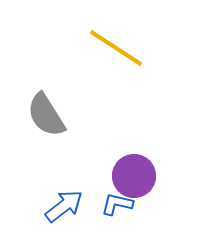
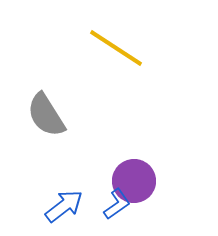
purple circle: moved 5 px down
blue L-shape: rotated 132 degrees clockwise
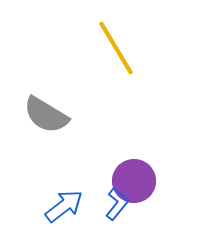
yellow line: rotated 26 degrees clockwise
gray semicircle: rotated 27 degrees counterclockwise
blue L-shape: rotated 16 degrees counterclockwise
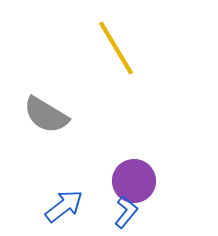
blue L-shape: moved 9 px right, 8 px down
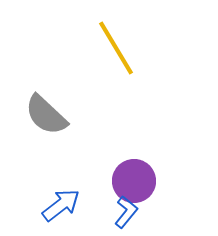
gray semicircle: rotated 12 degrees clockwise
blue arrow: moved 3 px left, 1 px up
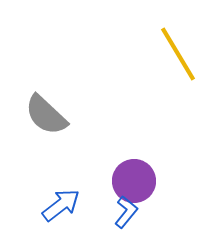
yellow line: moved 62 px right, 6 px down
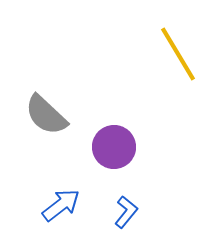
purple circle: moved 20 px left, 34 px up
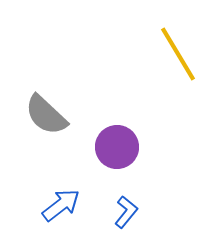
purple circle: moved 3 px right
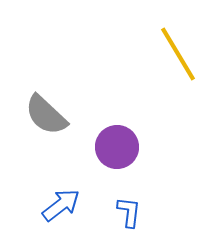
blue L-shape: moved 3 px right; rotated 32 degrees counterclockwise
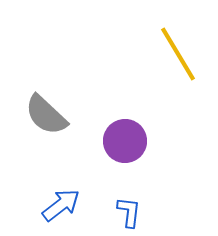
purple circle: moved 8 px right, 6 px up
